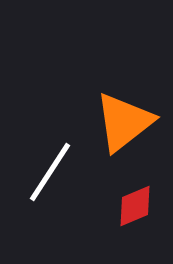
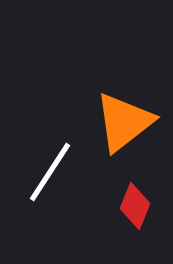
red diamond: rotated 45 degrees counterclockwise
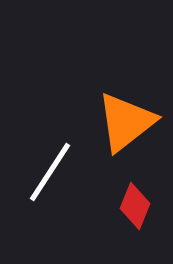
orange triangle: moved 2 px right
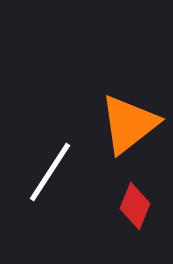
orange triangle: moved 3 px right, 2 px down
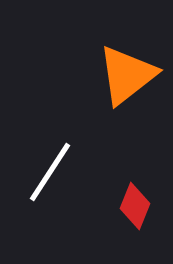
orange triangle: moved 2 px left, 49 px up
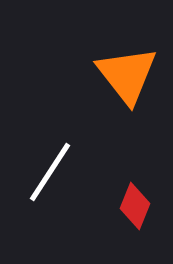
orange triangle: rotated 30 degrees counterclockwise
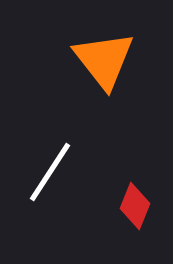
orange triangle: moved 23 px left, 15 px up
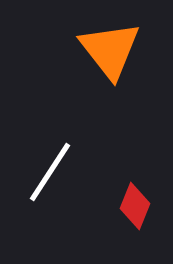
orange triangle: moved 6 px right, 10 px up
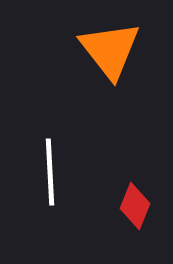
white line: rotated 36 degrees counterclockwise
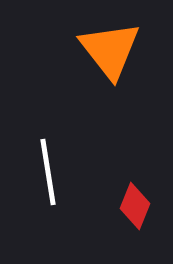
white line: moved 2 px left; rotated 6 degrees counterclockwise
